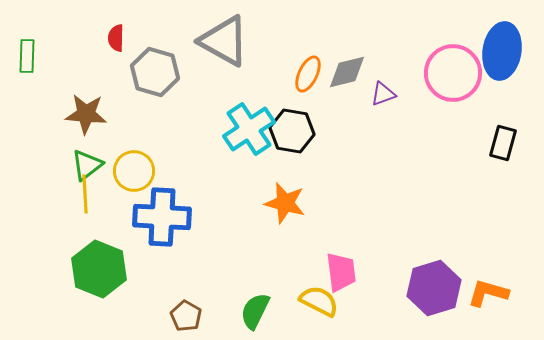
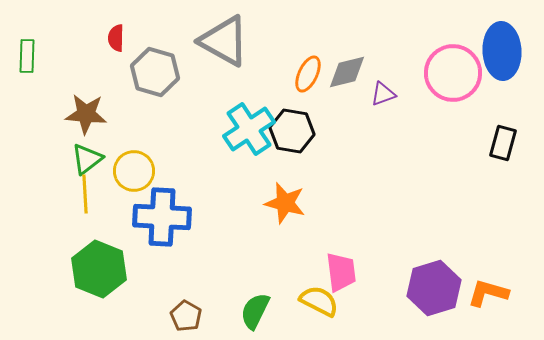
blue ellipse: rotated 12 degrees counterclockwise
green triangle: moved 6 px up
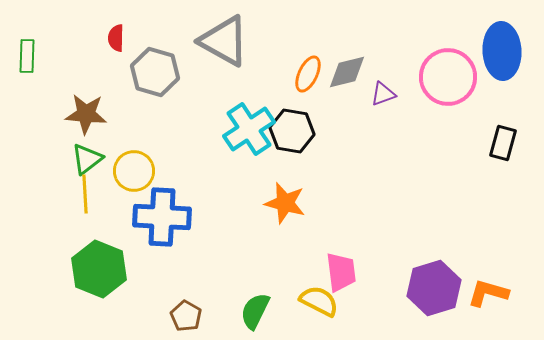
pink circle: moved 5 px left, 4 px down
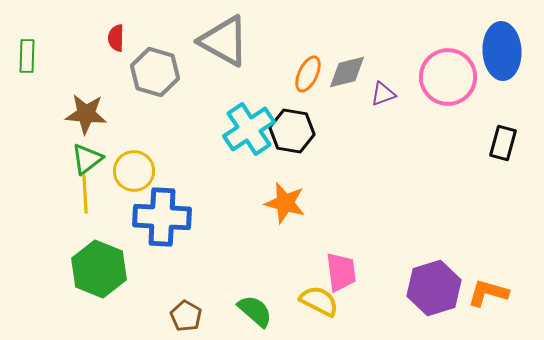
green semicircle: rotated 105 degrees clockwise
